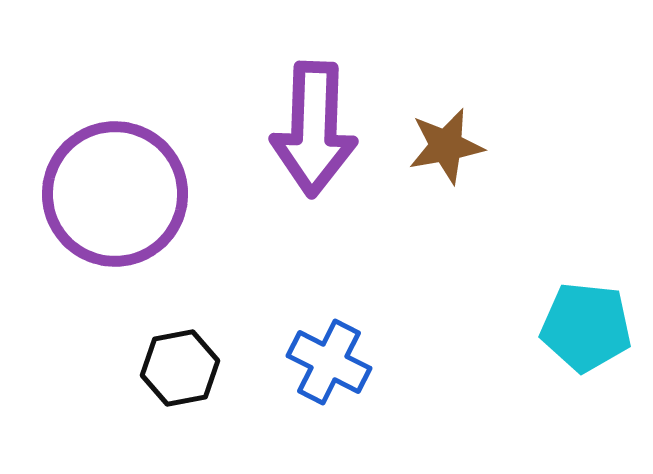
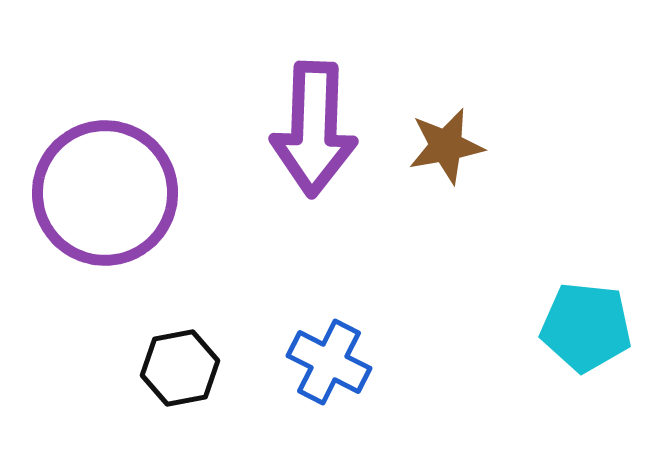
purple circle: moved 10 px left, 1 px up
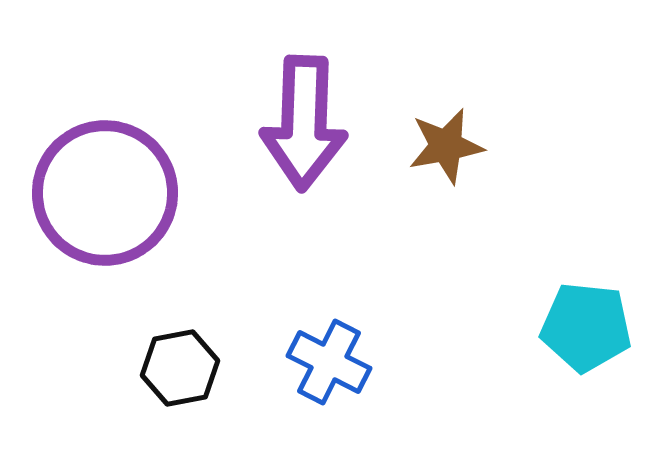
purple arrow: moved 10 px left, 6 px up
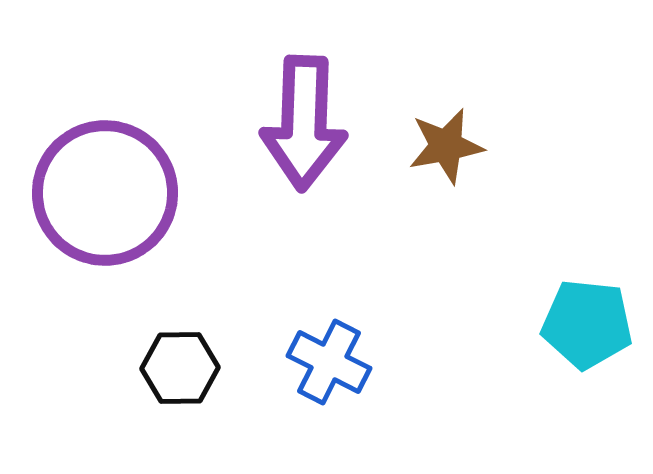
cyan pentagon: moved 1 px right, 3 px up
black hexagon: rotated 10 degrees clockwise
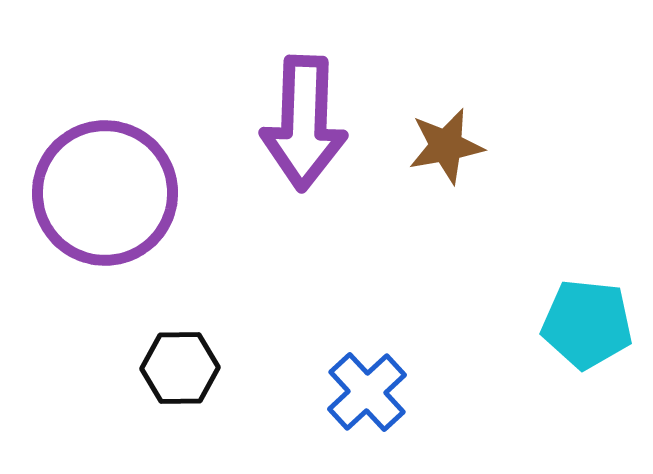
blue cross: moved 38 px right, 30 px down; rotated 20 degrees clockwise
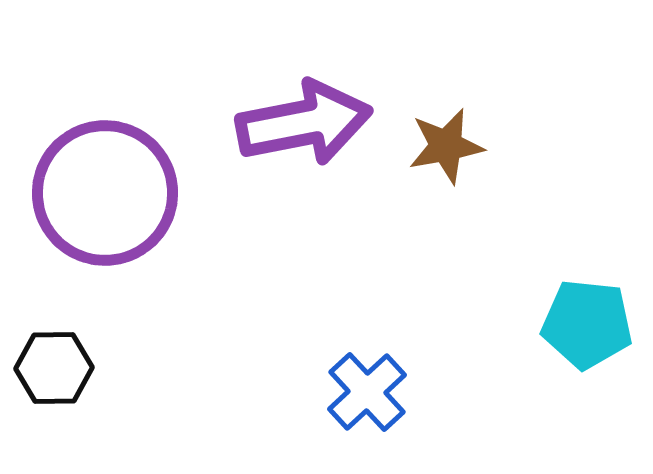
purple arrow: rotated 103 degrees counterclockwise
black hexagon: moved 126 px left
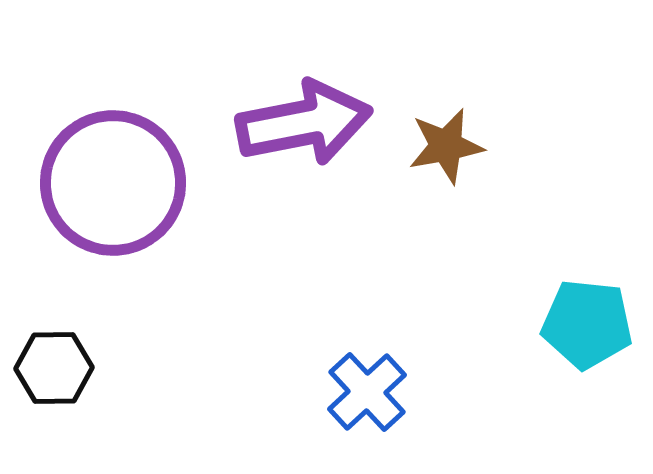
purple circle: moved 8 px right, 10 px up
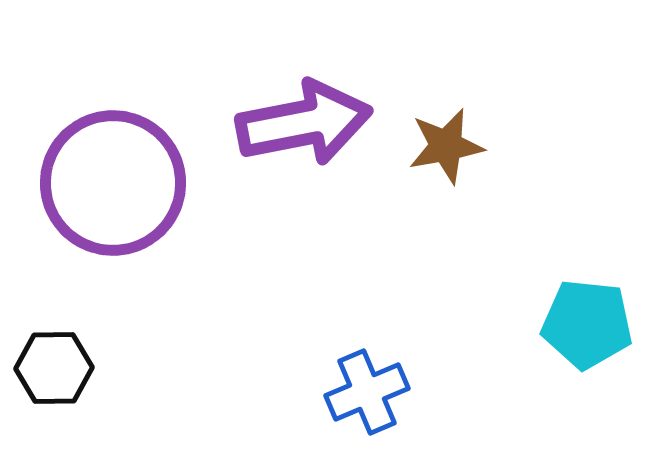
blue cross: rotated 20 degrees clockwise
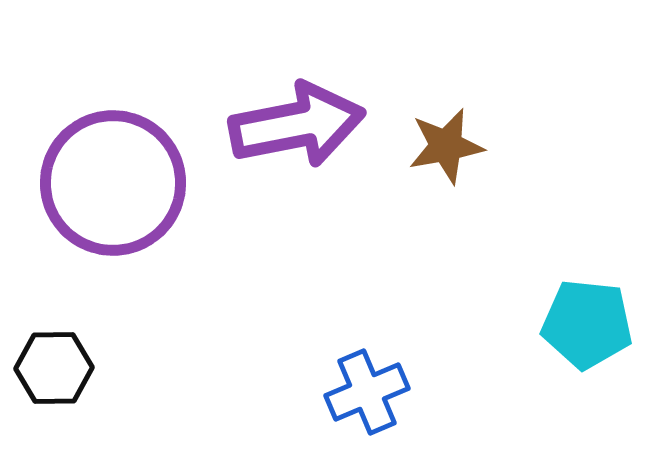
purple arrow: moved 7 px left, 2 px down
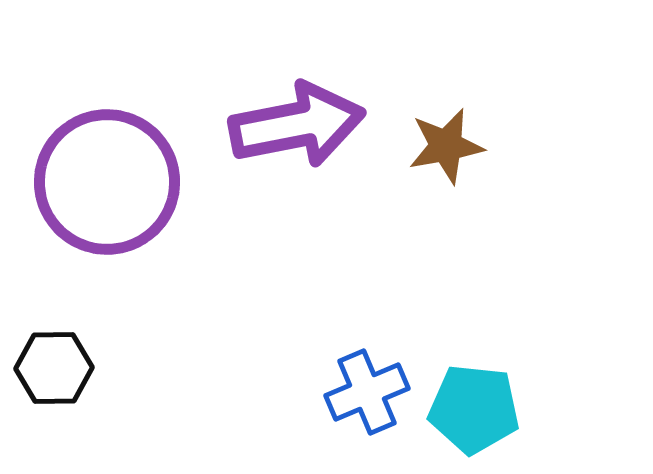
purple circle: moved 6 px left, 1 px up
cyan pentagon: moved 113 px left, 85 px down
